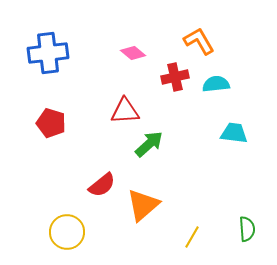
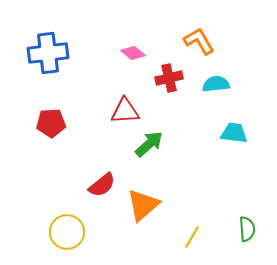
red cross: moved 6 px left, 1 px down
red pentagon: rotated 20 degrees counterclockwise
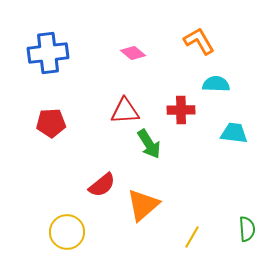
red cross: moved 12 px right, 32 px down; rotated 12 degrees clockwise
cyan semicircle: rotated 8 degrees clockwise
green arrow: rotated 100 degrees clockwise
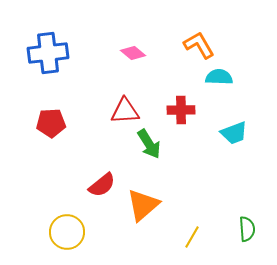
orange L-shape: moved 4 px down
cyan semicircle: moved 3 px right, 7 px up
cyan trapezoid: rotated 152 degrees clockwise
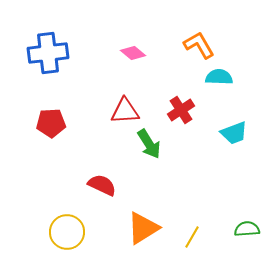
red cross: rotated 32 degrees counterclockwise
red semicircle: rotated 116 degrees counterclockwise
orange triangle: moved 23 px down; rotated 9 degrees clockwise
green semicircle: rotated 90 degrees counterclockwise
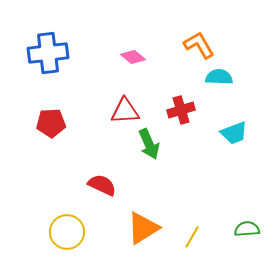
pink diamond: moved 4 px down
red cross: rotated 16 degrees clockwise
green arrow: rotated 8 degrees clockwise
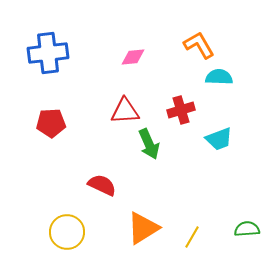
pink diamond: rotated 45 degrees counterclockwise
cyan trapezoid: moved 15 px left, 6 px down
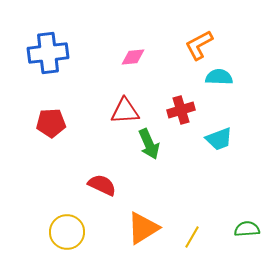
orange L-shape: rotated 88 degrees counterclockwise
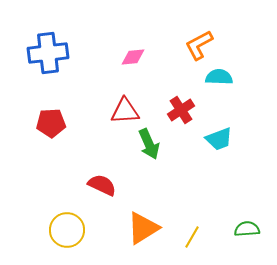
red cross: rotated 16 degrees counterclockwise
yellow circle: moved 2 px up
